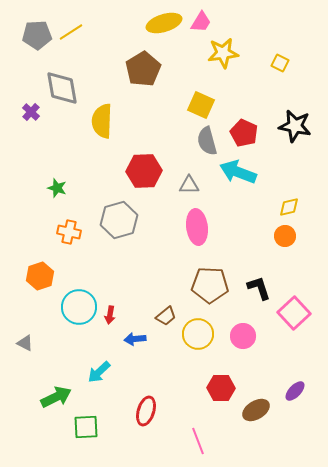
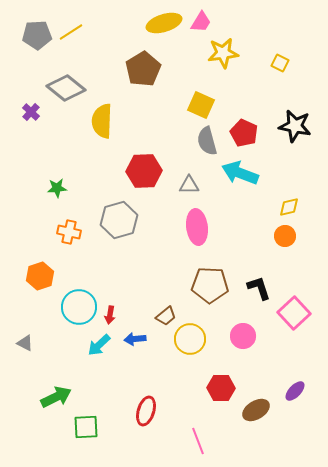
gray diamond at (62, 88): moved 4 px right; rotated 42 degrees counterclockwise
cyan arrow at (238, 172): moved 2 px right, 1 px down
green star at (57, 188): rotated 24 degrees counterclockwise
yellow circle at (198, 334): moved 8 px left, 5 px down
cyan arrow at (99, 372): moved 27 px up
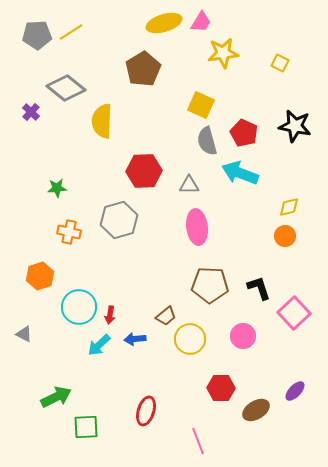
gray triangle at (25, 343): moved 1 px left, 9 px up
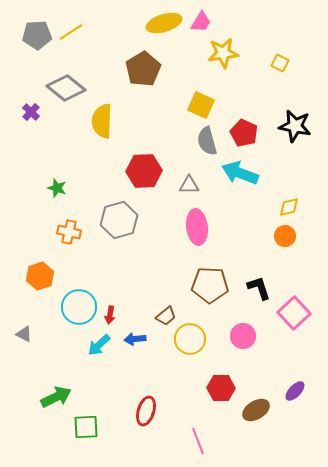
green star at (57, 188): rotated 24 degrees clockwise
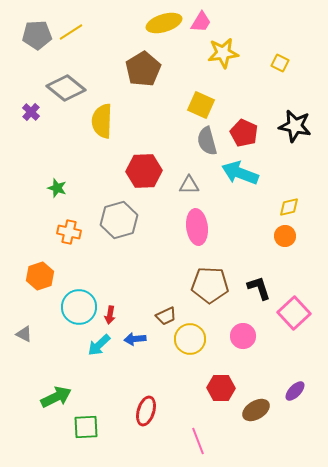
brown trapezoid at (166, 316): rotated 15 degrees clockwise
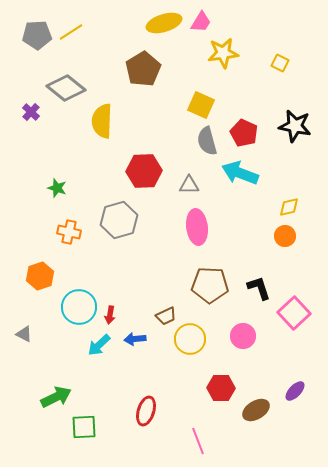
green square at (86, 427): moved 2 px left
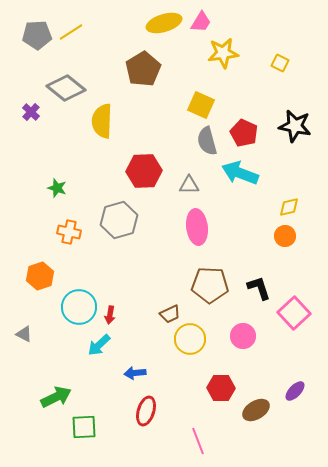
brown trapezoid at (166, 316): moved 4 px right, 2 px up
blue arrow at (135, 339): moved 34 px down
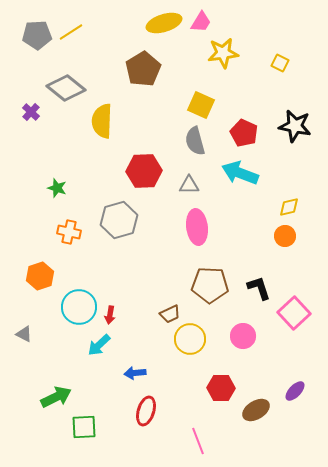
gray semicircle at (207, 141): moved 12 px left
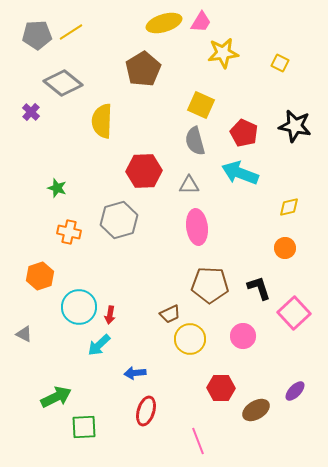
gray diamond at (66, 88): moved 3 px left, 5 px up
orange circle at (285, 236): moved 12 px down
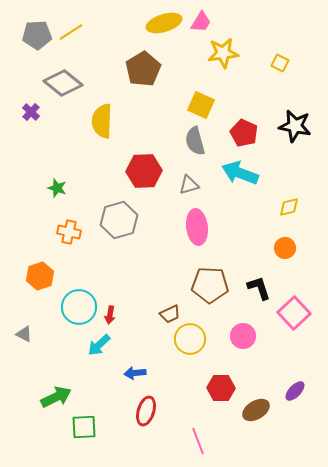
gray triangle at (189, 185): rotated 15 degrees counterclockwise
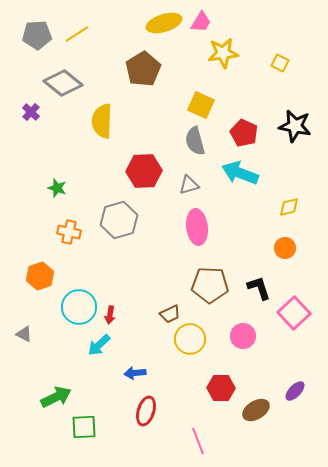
yellow line at (71, 32): moved 6 px right, 2 px down
